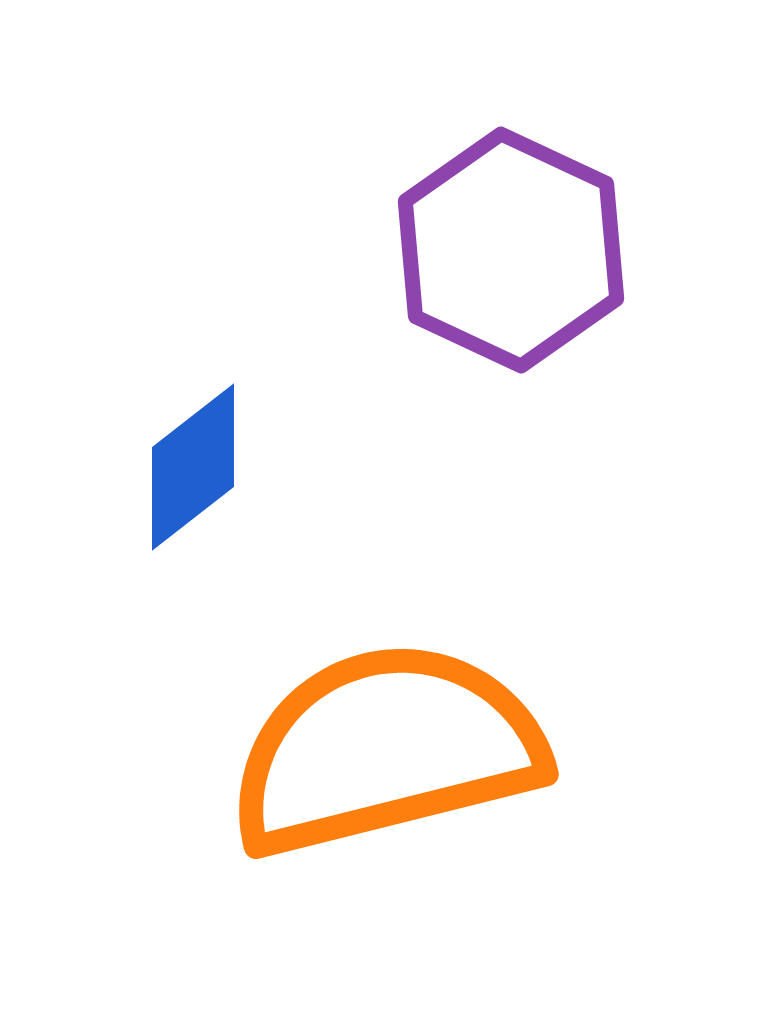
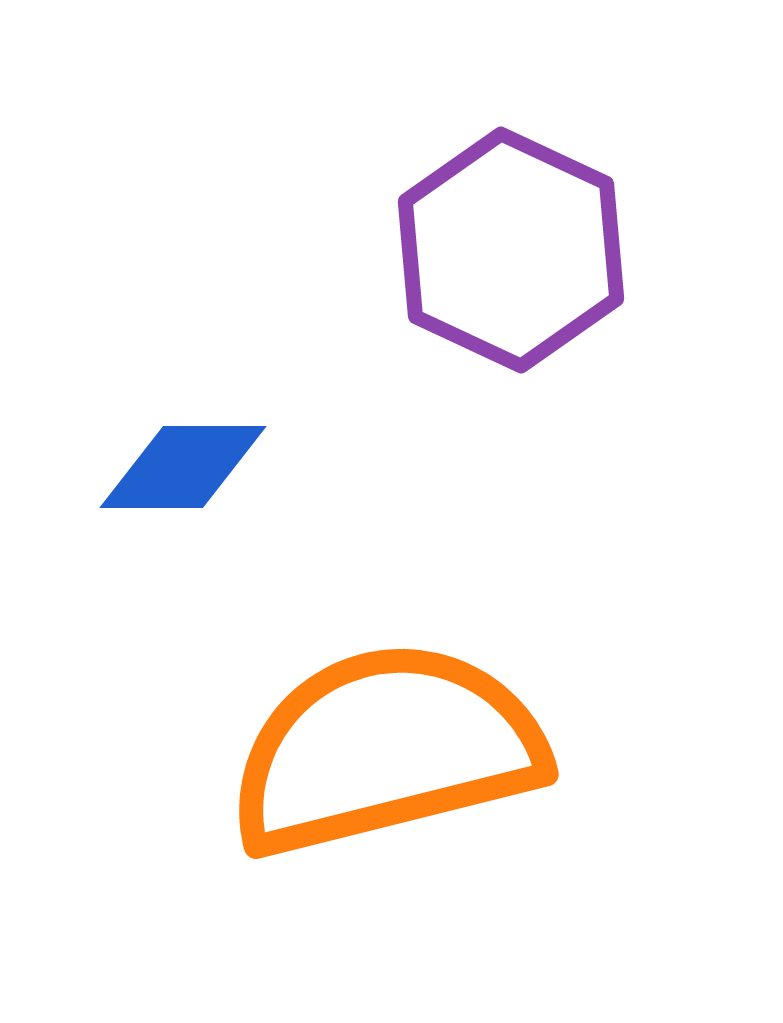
blue diamond: moved 10 px left; rotated 38 degrees clockwise
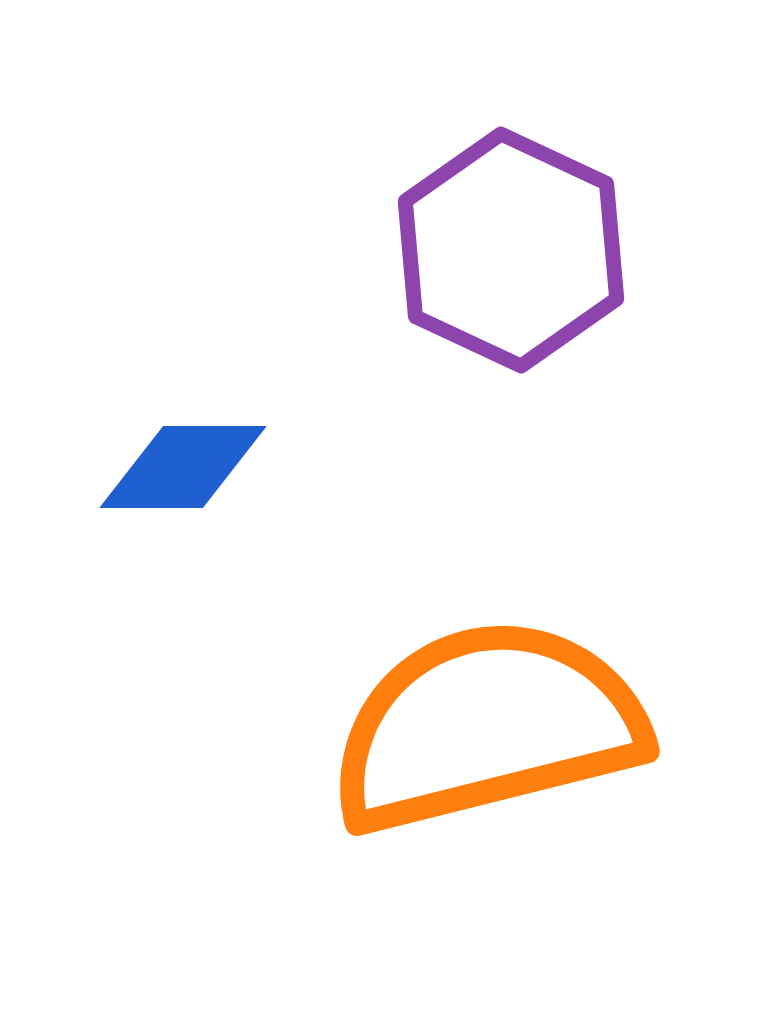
orange semicircle: moved 101 px right, 23 px up
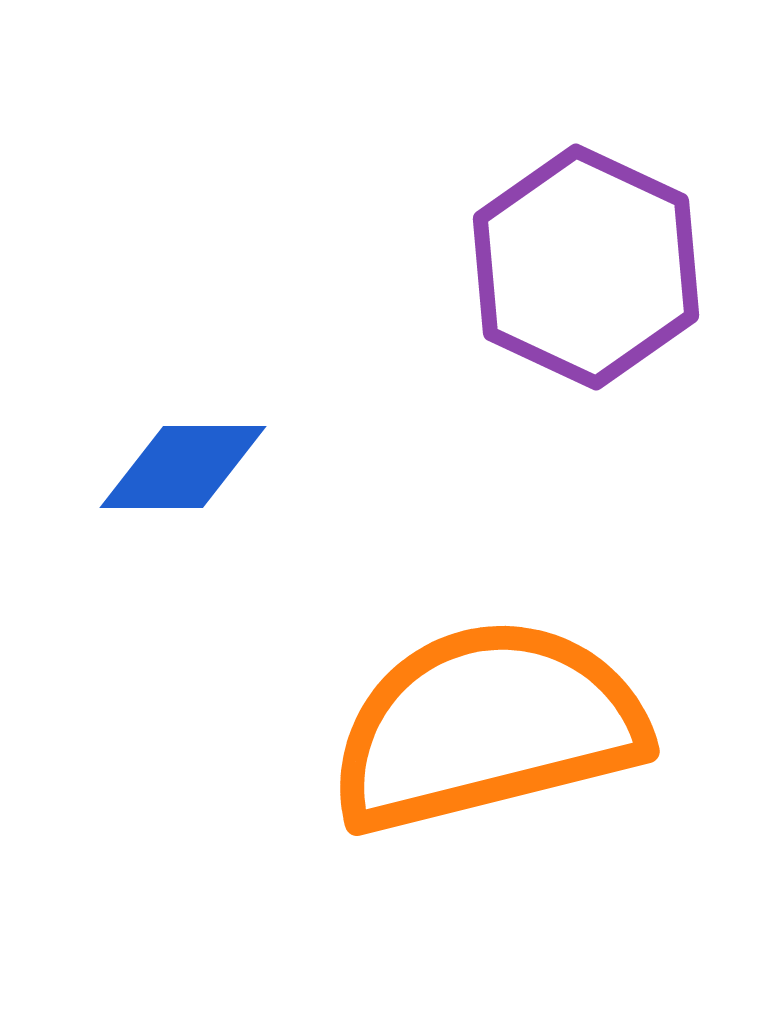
purple hexagon: moved 75 px right, 17 px down
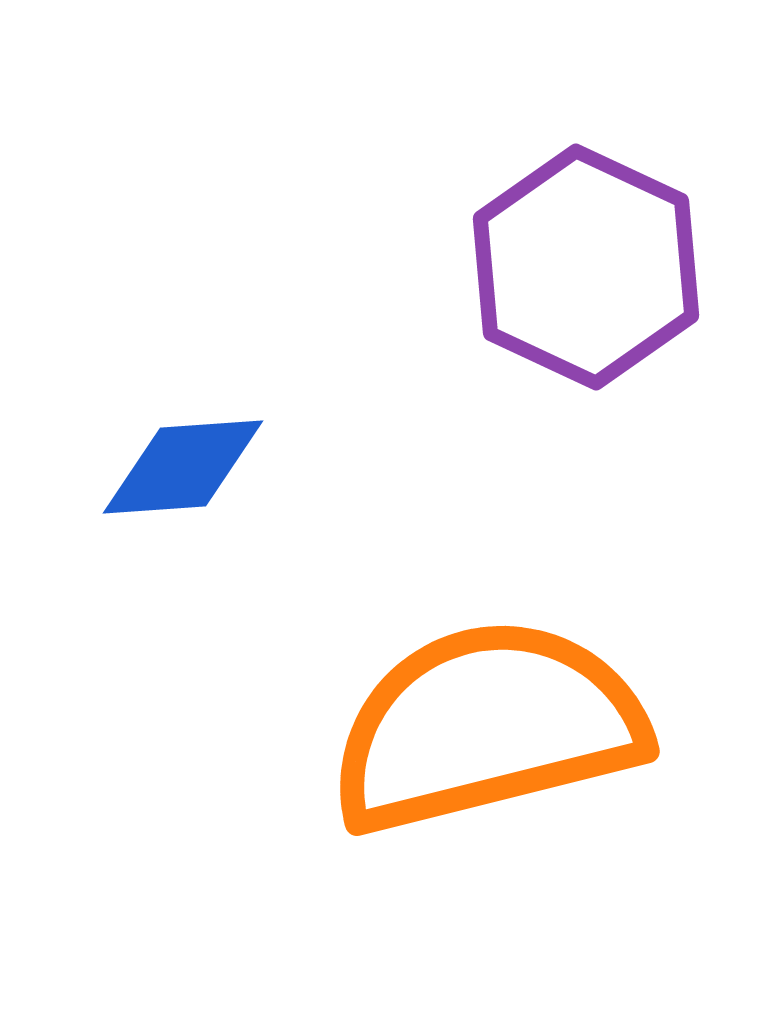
blue diamond: rotated 4 degrees counterclockwise
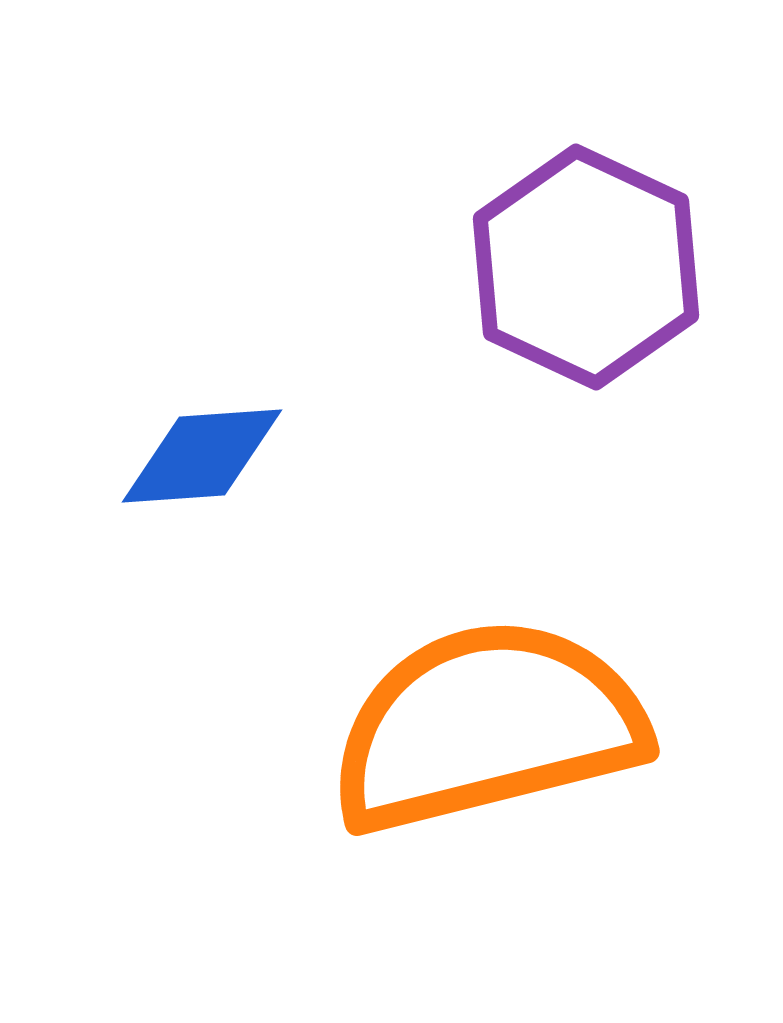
blue diamond: moved 19 px right, 11 px up
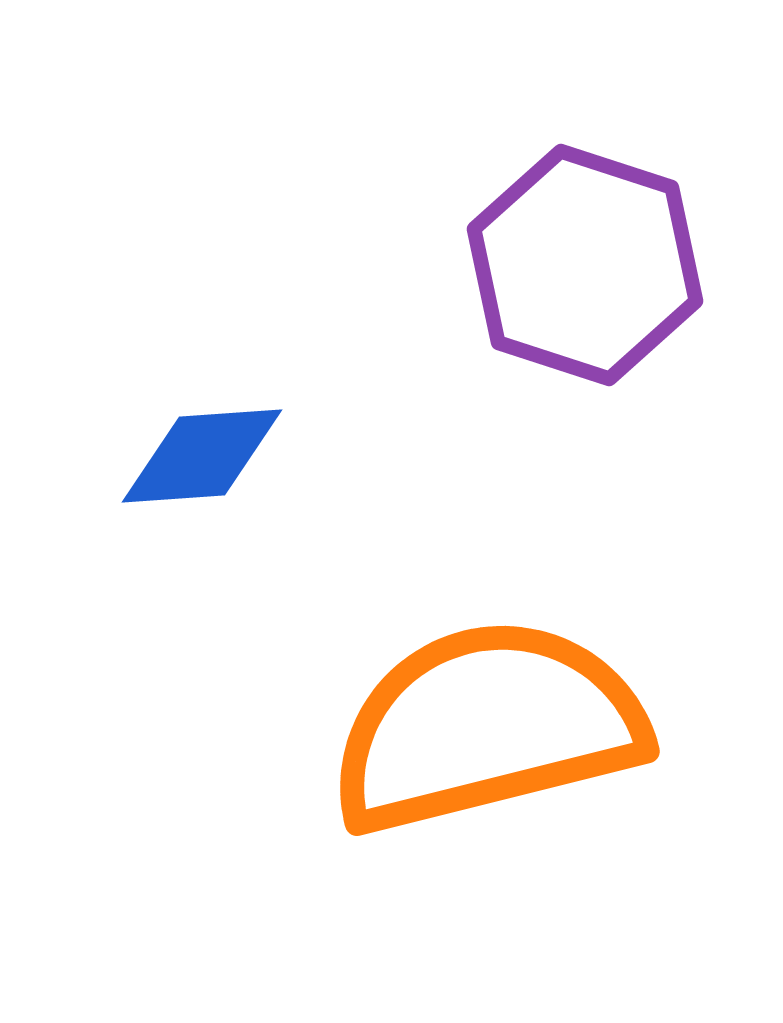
purple hexagon: moved 1 px left, 2 px up; rotated 7 degrees counterclockwise
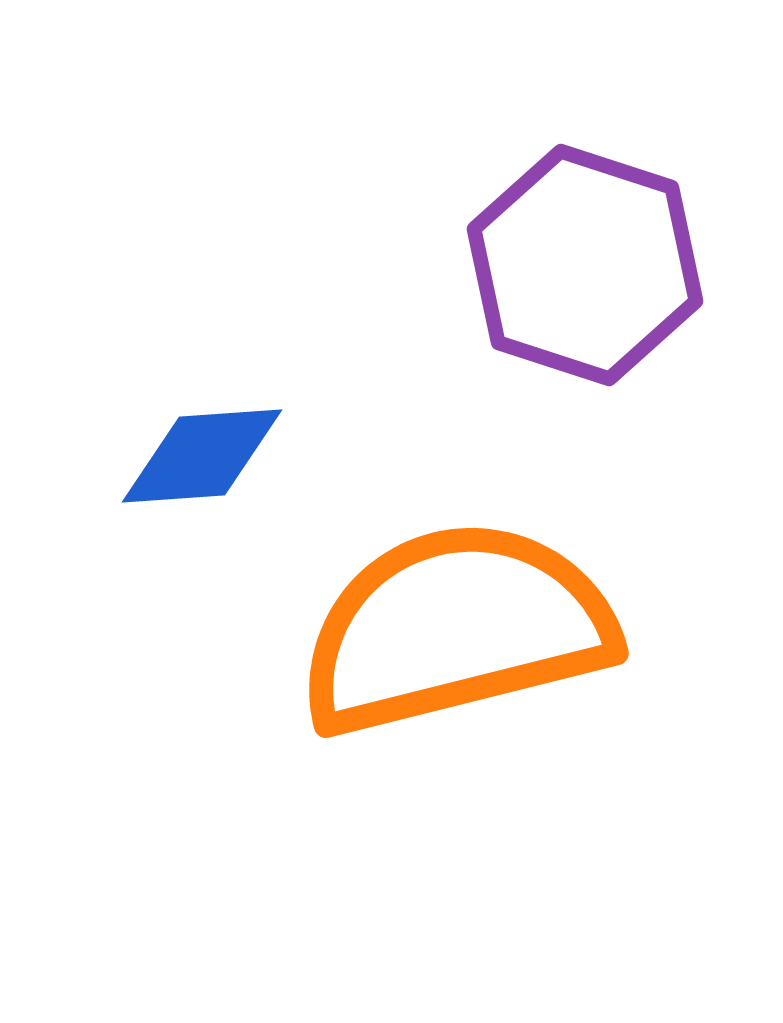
orange semicircle: moved 31 px left, 98 px up
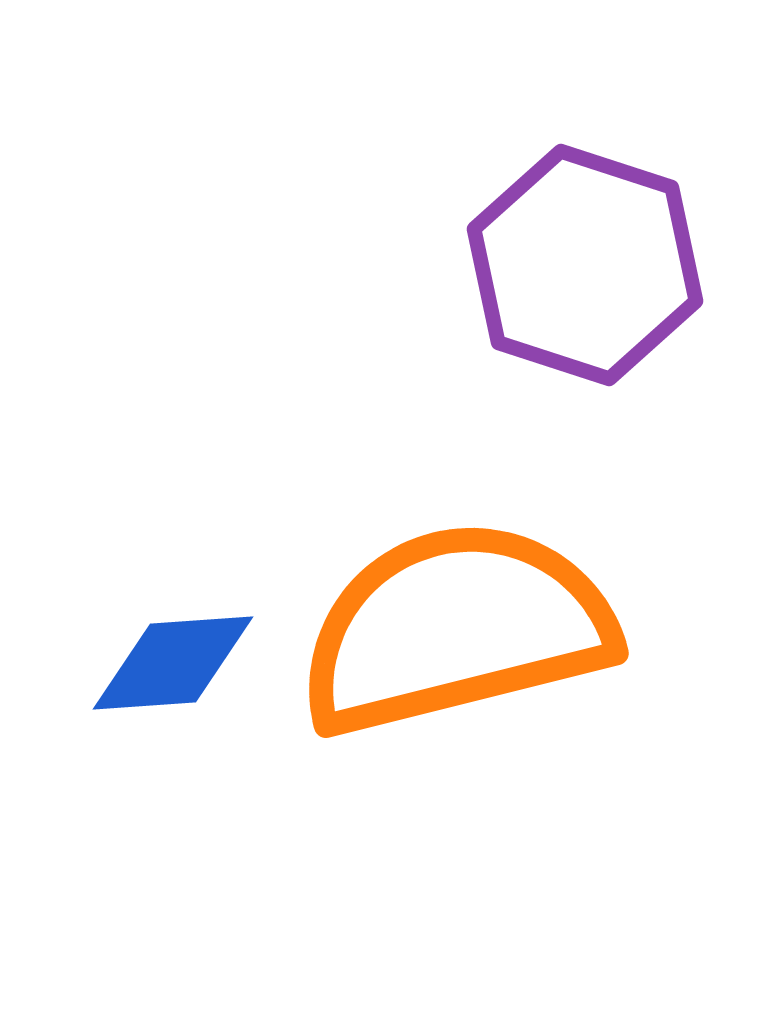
blue diamond: moved 29 px left, 207 px down
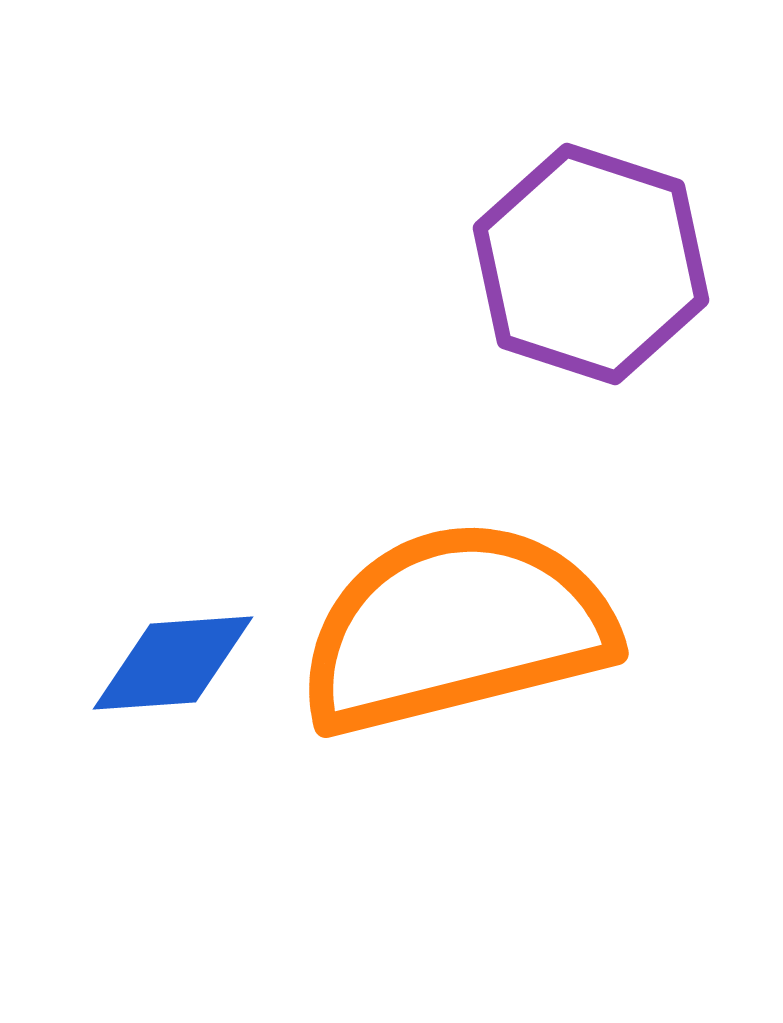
purple hexagon: moved 6 px right, 1 px up
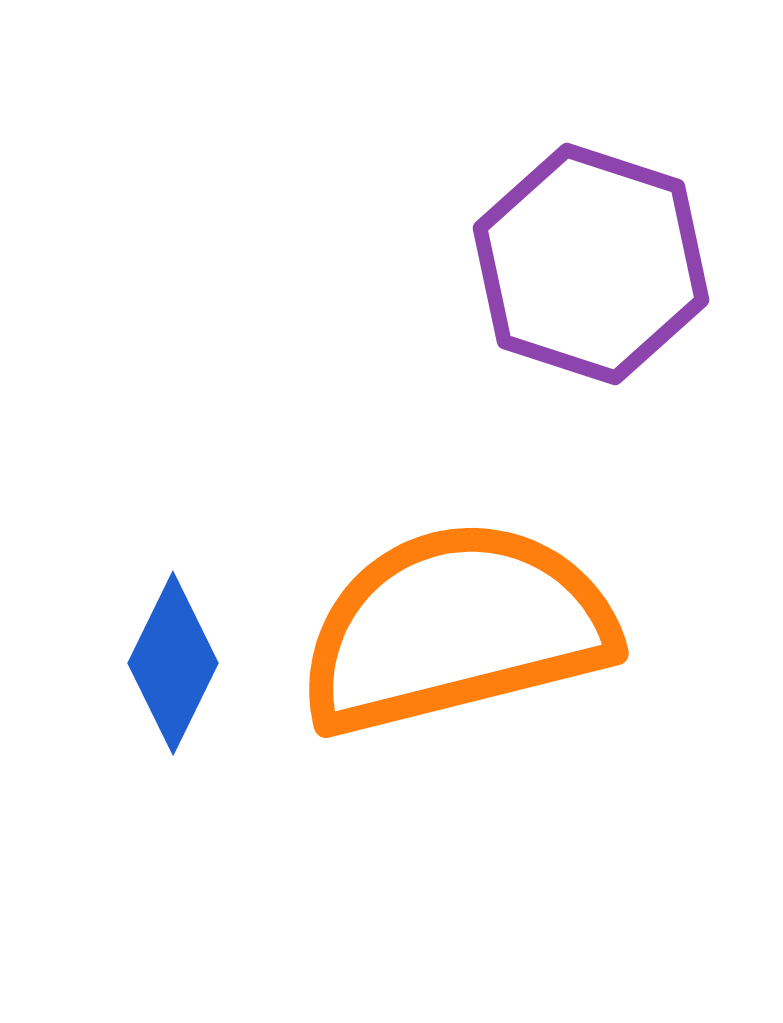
blue diamond: rotated 60 degrees counterclockwise
